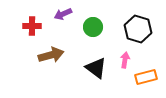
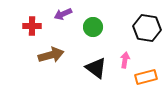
black hexagon: moved 9 px right, 1 px up; rotated 8 degrees counterclockwise
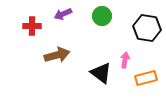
green circle: moved 9 px right, 11 px up
brown arrow: moved 6 px right
black triangle: moved 5 px right, 5 px down
orange rectangle: moved 1 px down
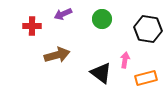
green circle: moved 3 px down
black hexagon: moved 1 px right, 1 px down
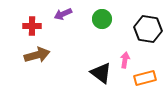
brown arrow: moved 20 px left
orange rectangle: moved 1 px left
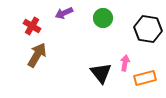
purple arrow: moved 1 px right, 1 px up
green circle: moved 1 px right, 1 px up
red cross: rotated 30 degrees clockwise
brown arrow: rotated 45 degrees counterclockwise
pink arrow: moved 3 px down
black triangle: rotated 15 degrees clockwise
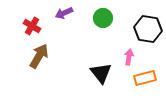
brown arrow: moved 2 px right, 1 px down
pink arrow: moved 4 px right, 6 px up
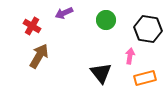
green circle: moved 3 px right, 2 px down
pink arrow: moved 1 px right, 1 px up
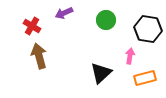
brown arrow: rotated 45 degrees counterclockwise
black triangle: rotated 25 degrees clockwise
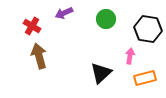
green circle: moved 1 px up
